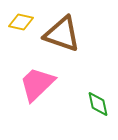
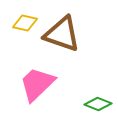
yellow diamond: moved 4 px right, 1 px down
green diamond: rotated 56 degrees counterclockwise
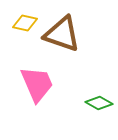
pink trapezoid: rotated 111 degrees clockwise
green diamond: moved 1 px right, 1 px up; rotated 8 degrees clockwise
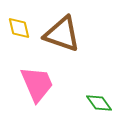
yellow diamond: moved 6 px left, 5 px down; rotated 65 degrees clockwise
green diamond: rotated 24 degrees clockwise
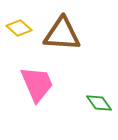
yellow diamond: rotated 35 degrees counterclockwise
brown triangle: rotated 15 degrees counterclockwise
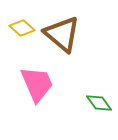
yellow diamond: moved 3 px right
brown triangle: rotated 36 degrees clockwise
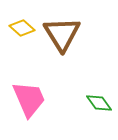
brown triangle: rotated 18 degrees clockwise
pink trapezoid: moved 8 px left, 15 px down
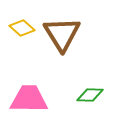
pink trapezoid: rotated 66 degrees counterclockwise
green diamond: moved 9 px left, 8 px up; rotated 52 degrees counterclockwise
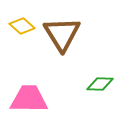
yellow diamond: moved 2 px up
green diamond: moved 10 px right, 11 px up
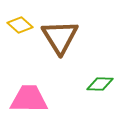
yellow diamond: moved 2 px left, 1 px up
brown triangle: moved 2 px left, 3 px down
